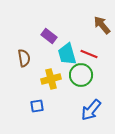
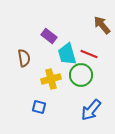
blue square: moved 2 px right, 1 px down; rotated 24 degrees clockwise
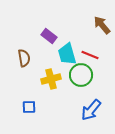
red line: moved 1 px right, 1 px down
blue square: moved 10 px left; rotated 16 degrees counterclockwise
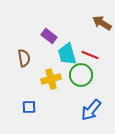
brown arrow: moved 2 px up; rotated 18 degrees counterclockwise
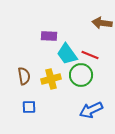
brown arrow: rotated 24 degrees counterclockwise
purple rectangle: rotated 35 degrees counterclockwise
cyan trapezoid: rotated 20 degrees counterclockwise
brown semicircle: moved 18 px down
blue arrow: rotated 25 degrees clockwise
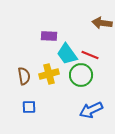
yellow cross: moved 2 px left, 5 px up
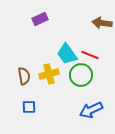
purple rectangle: moved 9 px left, 17 px up; rotated 28 degrees counterclockwise
